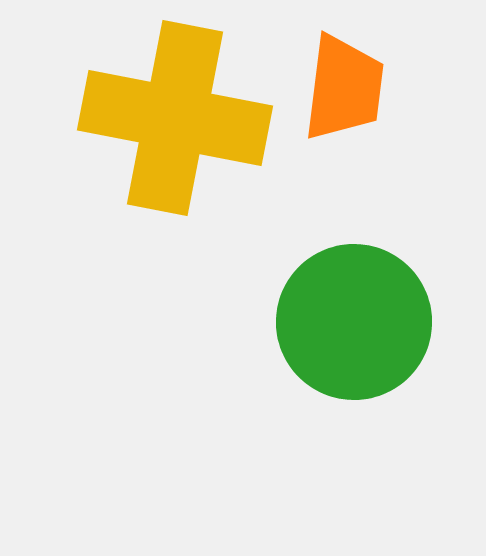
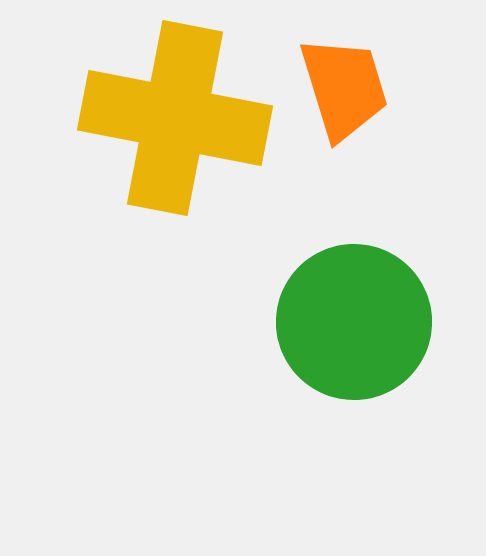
orange trapezoid: rotated 24 degrees counterclockwise
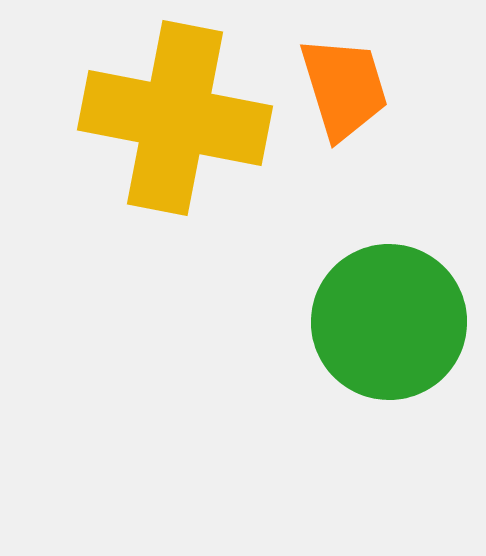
green circle: moved 35 px right
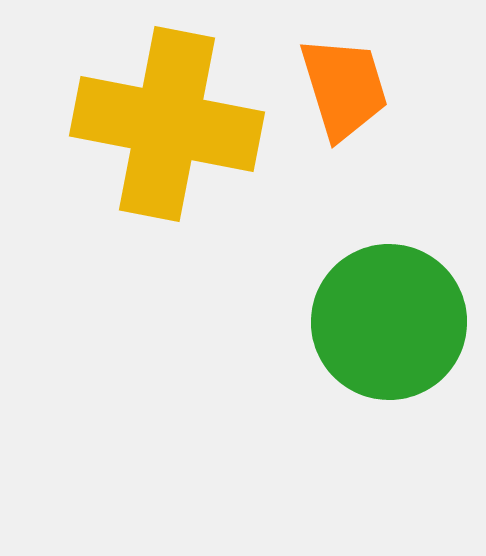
yellow cross: moved 8 px left, 6 px down
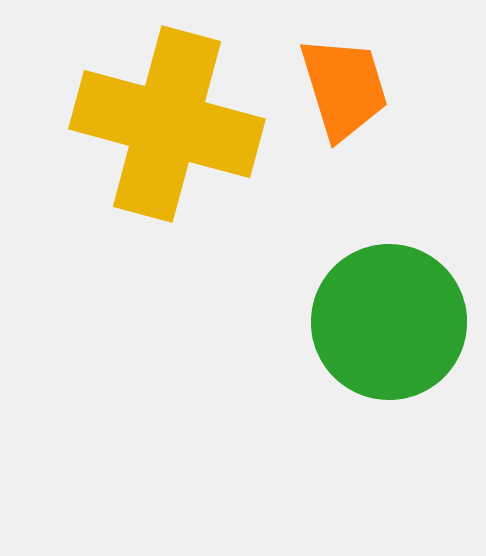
yellow cross: rotated 4 degrees clockwise
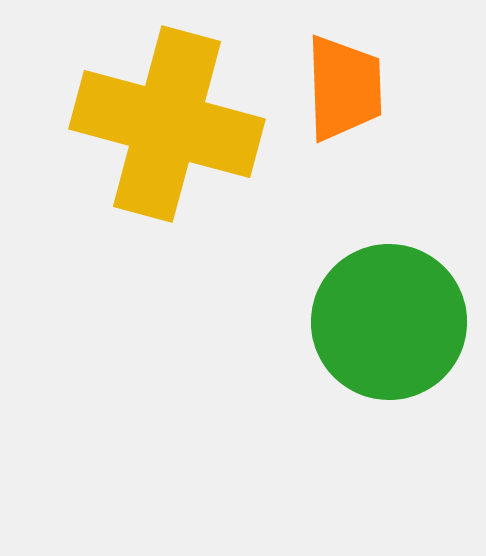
orange trapezoid: rotated 15 degrees clockwise
